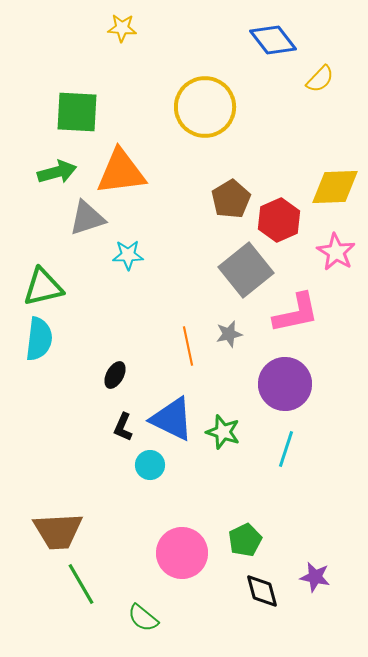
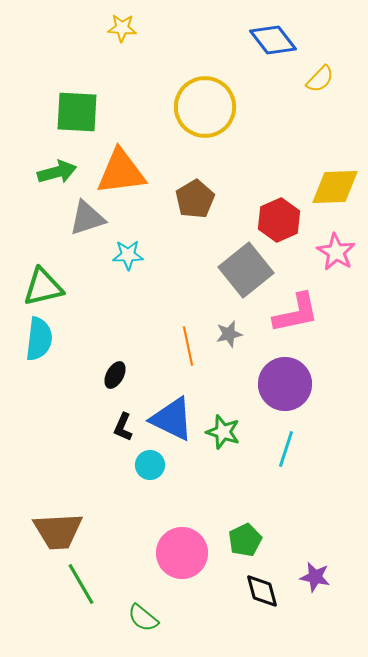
brown pentagon: moved 36 px left
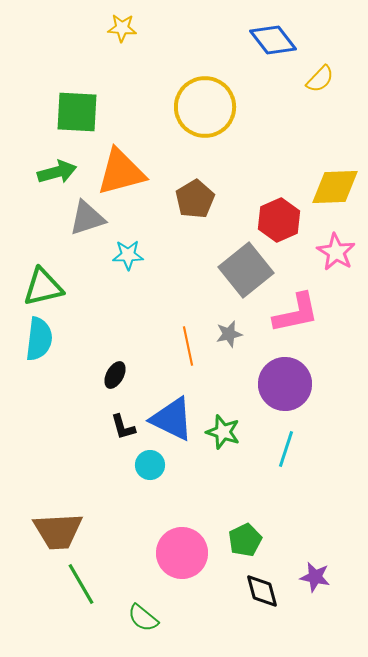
orange triangle: rotated 8 degrees counterclockwise
black L-shape: rotated 40 degrees counterclockwise
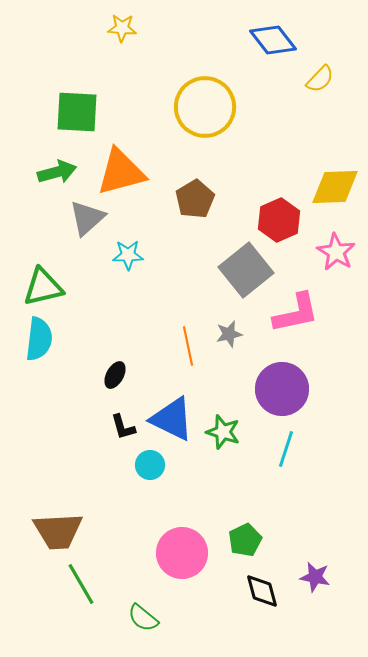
gray triangle: rotated 24 degrees counterclockwise
purple circle: moved 3 px left, 5 px down
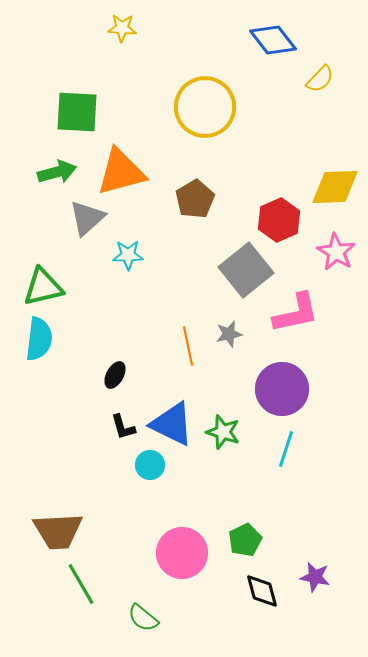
blue triangle: moved 5 px down
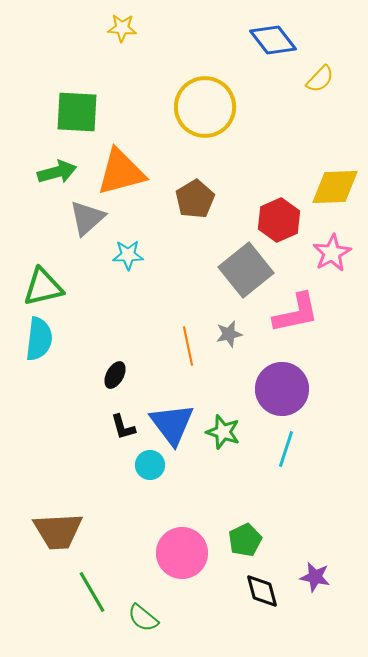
pink star: moved 4 px left, 1 px down; rotated 12 degrees clockwise
blue triangle: rotated 27 degrees clockwise
green line: moved 11 px right, 8 px down
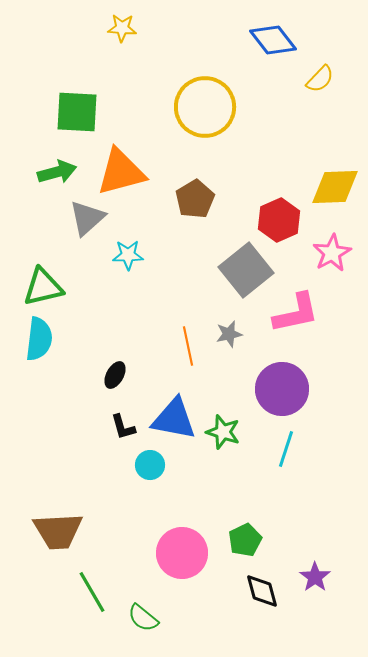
blue triangle: moved 2 px right, 5 px up; rotated 42 degrees counterclockwise
purple star: rotated 24 degrees clockwise
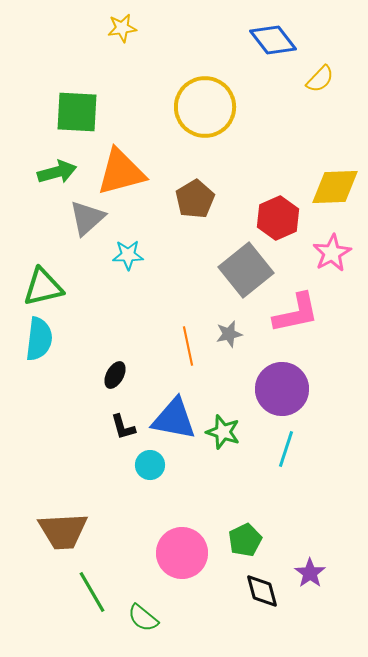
yellow star: rotated 12 degrees counterclockwise
red hexagon: moved 1 px left, 2 px up
brown trapezoid: moved 5 px right
purple star: moved 5 px left, 4 px up
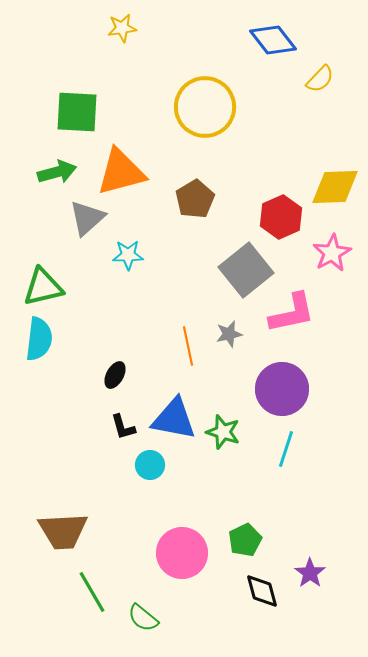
red hexagon: moved 3 px right, 1 px up
pink L-shape: moved 4 px left
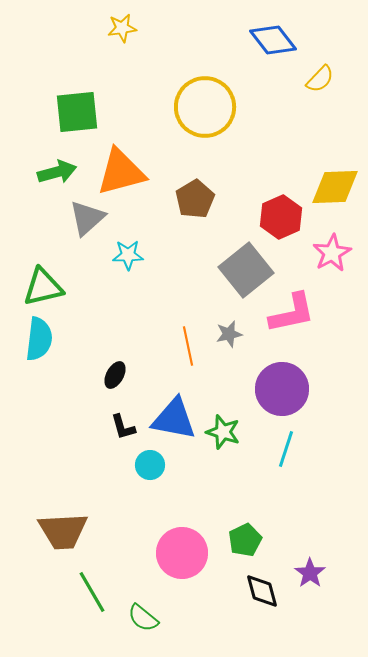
green square: rotated 9 degrees counterclockwise
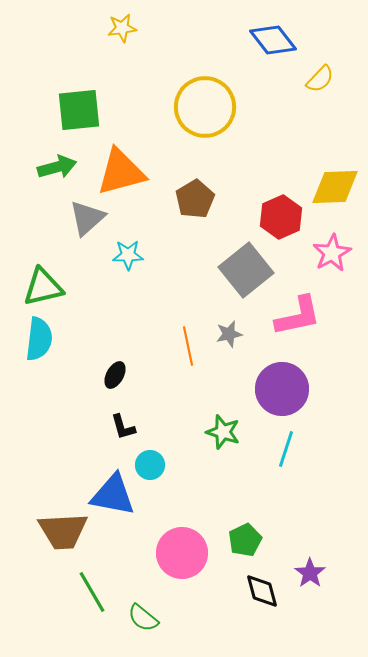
green square: moved 2 px right, 2 px up
green arrow: moved 5 px up
pink L-shape: moved 6 px right, 3 px down
blue triangle: moved 61 px left, 76 px down
